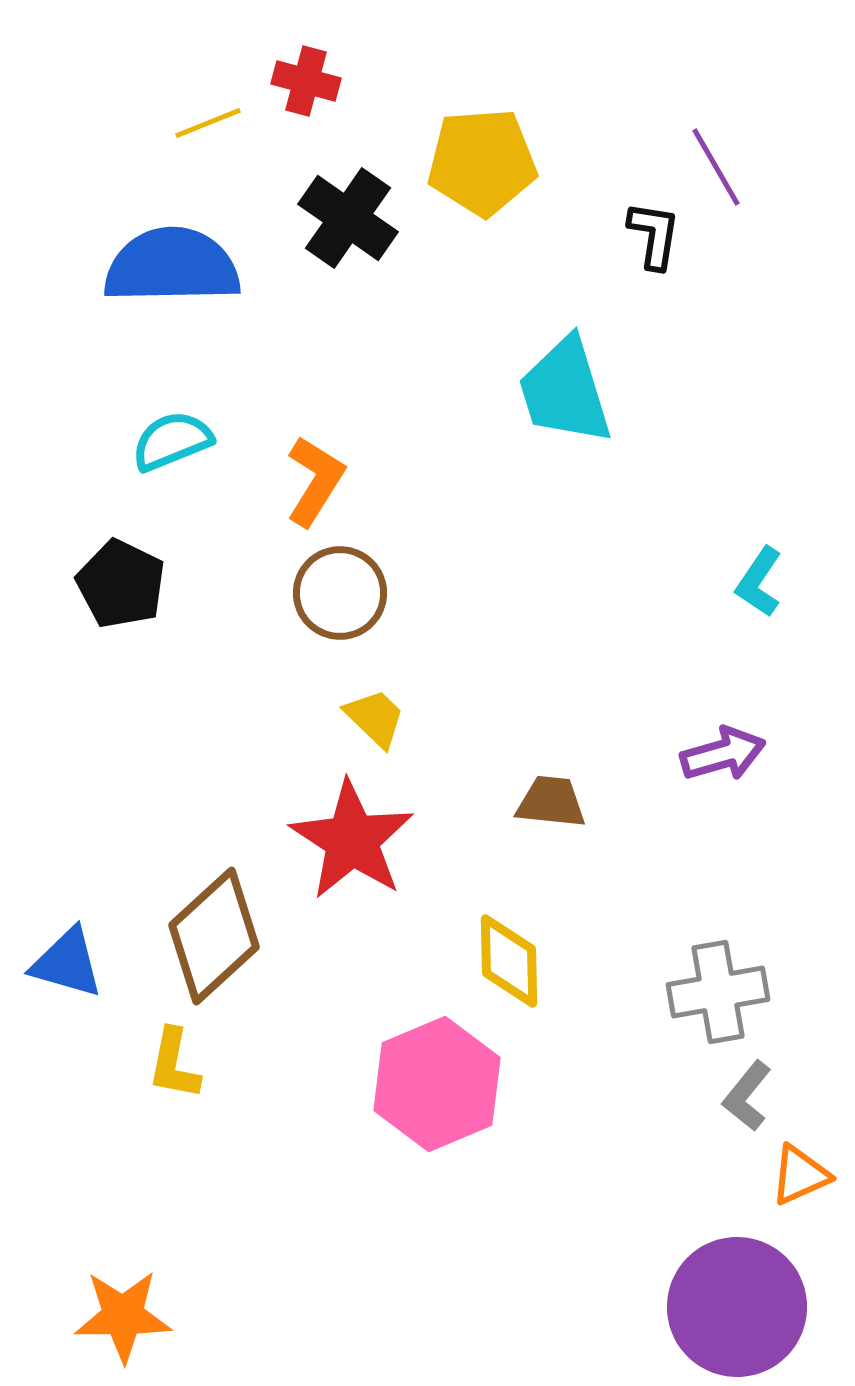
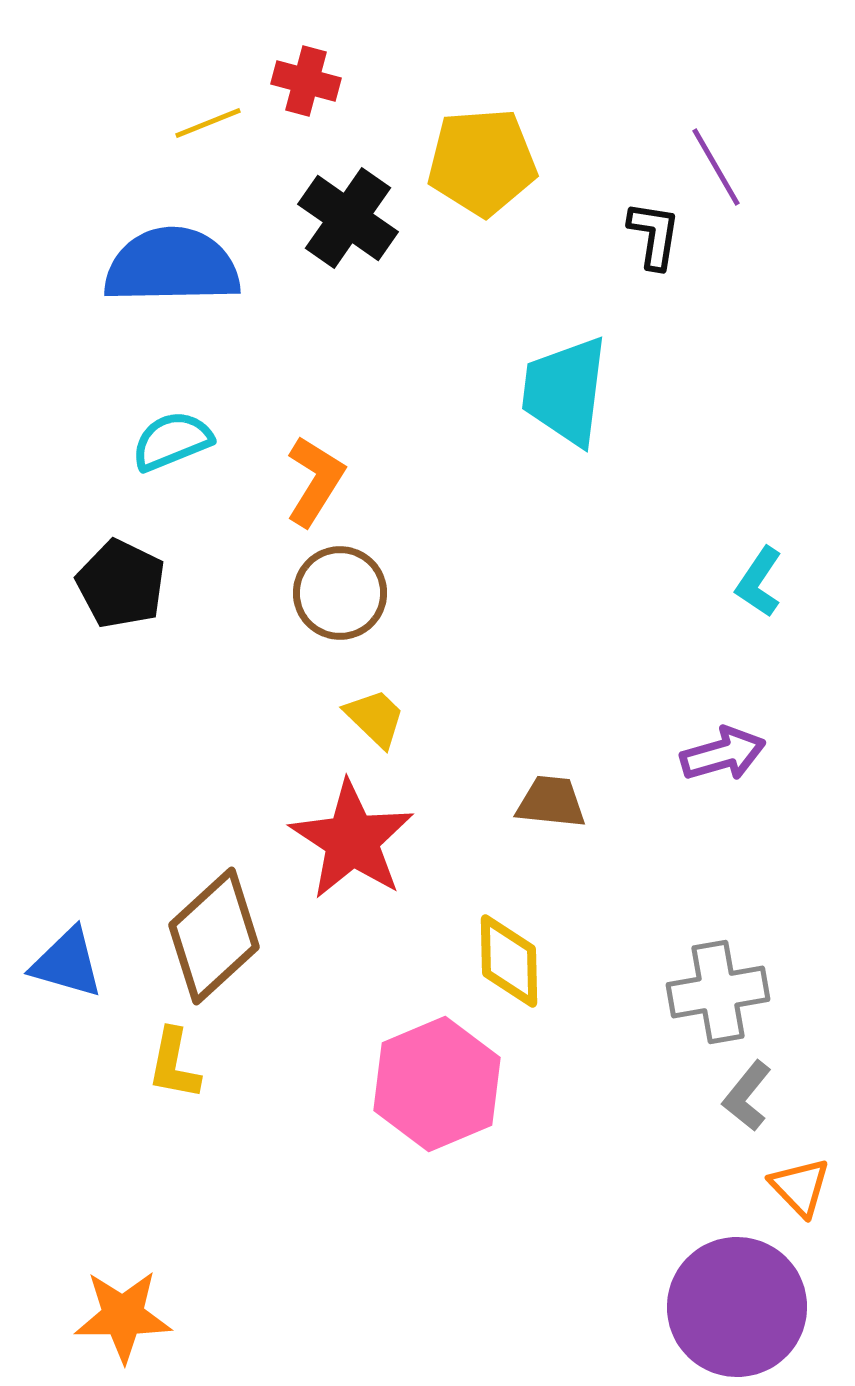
cyan trapezoid: rotated 24 degrees clockwise
orange triangle: moved 12 px down; rotated 50 degrees counterclockwise
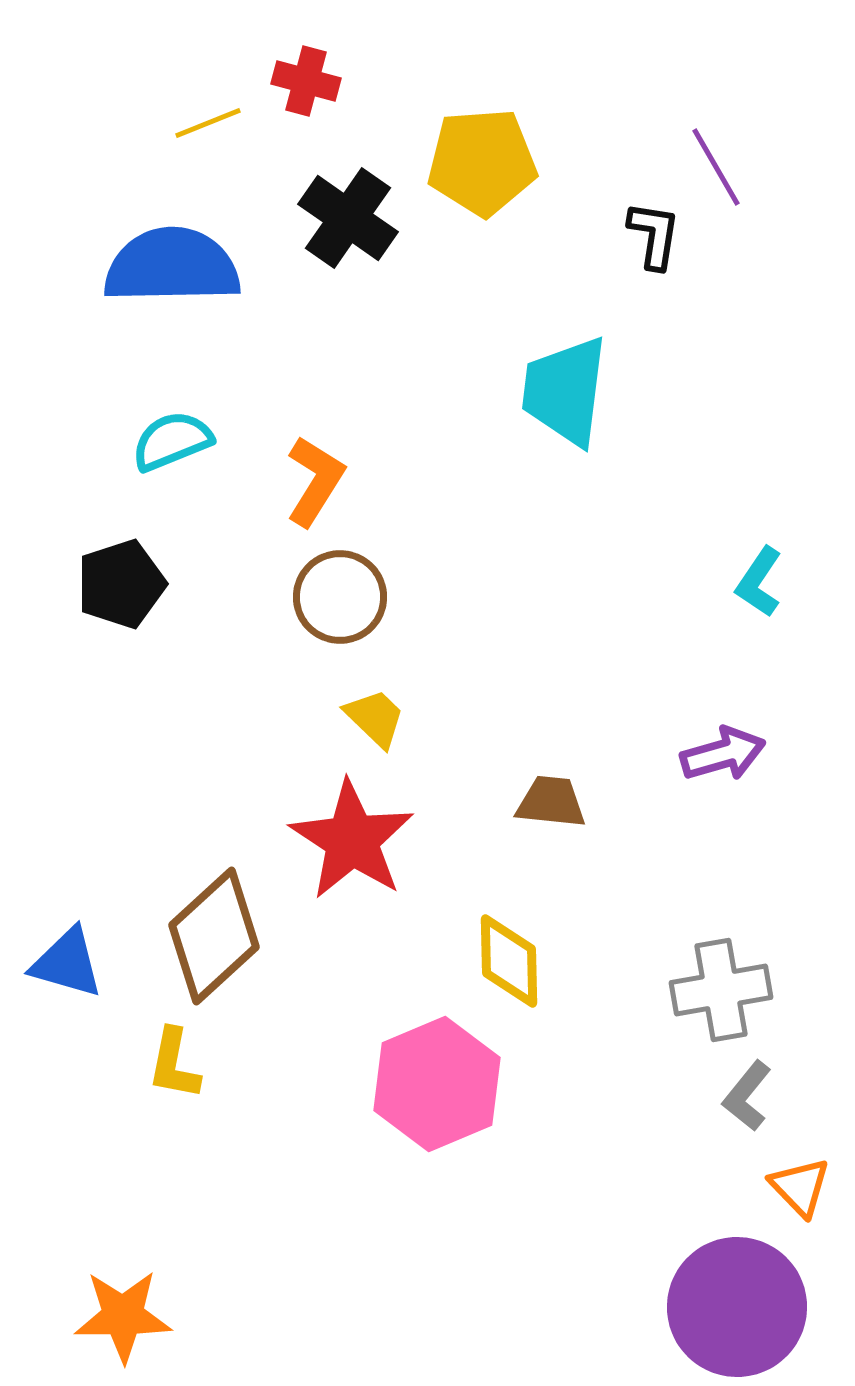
black pentagon: rotated 28 degrees clockwise
brown circle: moved 4 px down
gray cross: moved 3 px right, 2 px up
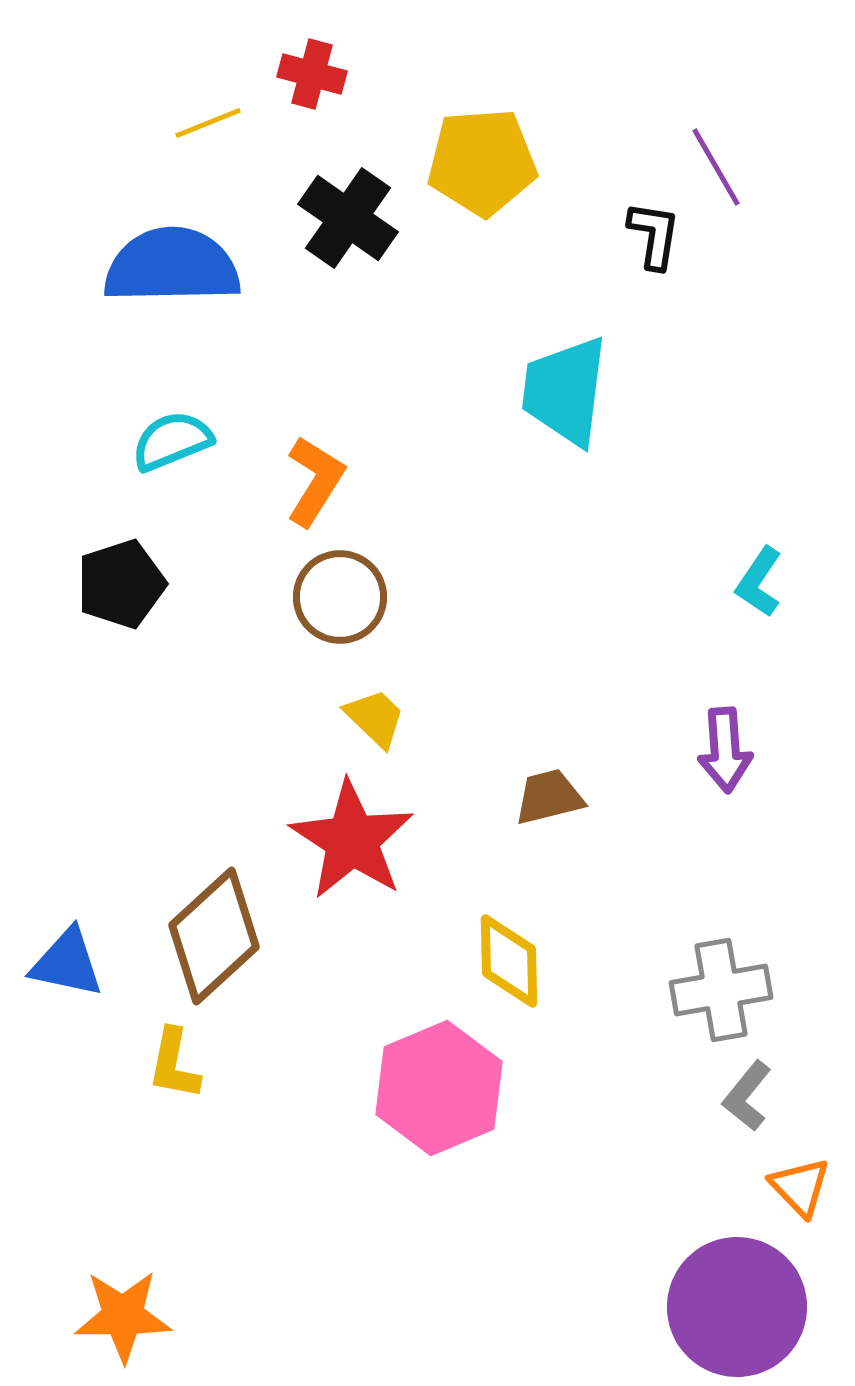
red cross: moved 6 px right, 7 px up
purple arrow: moved 2 px right, 4 px up; rotated 102 degrees clockwise
brown trapezoid: moved 2 px left, 5 px up; rotated 20 degrees counterclockwise
blue triangle: rotated 4 degrees counterclockwise
pink hexagon: moved 2 px right, 4 px down
